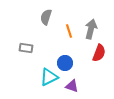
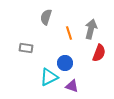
orange line: moved 2 px down
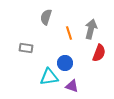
cyan triangle: rotated 18 degrees clockwise
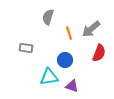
gray semicircle: moved 2 px right
gray arrow: rotated 144 degrees counterclockwise
blue circle: moved 3 px up
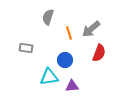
purple triangle: rotated 24 degrees counterclockwise
